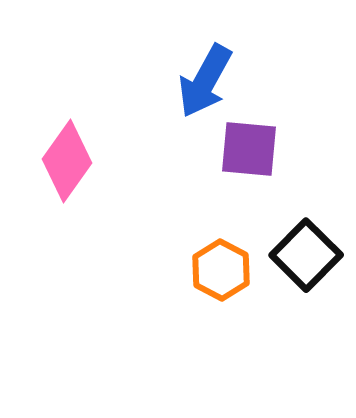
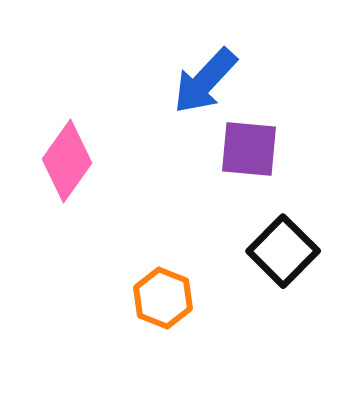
blue arrow: rotated 14 degrees clockwise
black square: moved 23 px left, 4 px up
orange hexagon: moved 58 px left, 28 px down; rotated 6 degrees counterclockwise
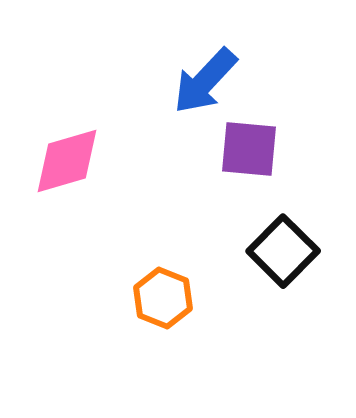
pink diamond: rotated 38 degrees clockwise
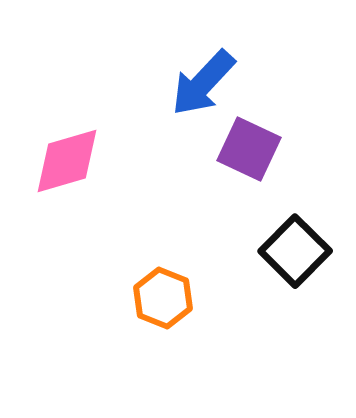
blue arrow: moved 2 px left, 2 px down
purple square: rotated 20 degrees clockwise
black square: moved 12 px right
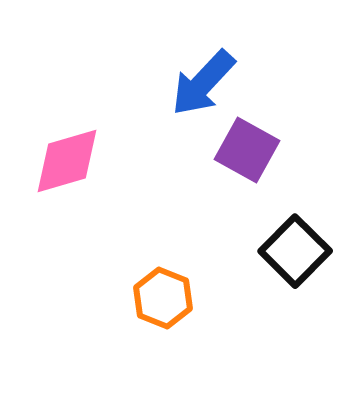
purple square: moved 2 px left, 1 px down; rotated 4 degrees clockwise
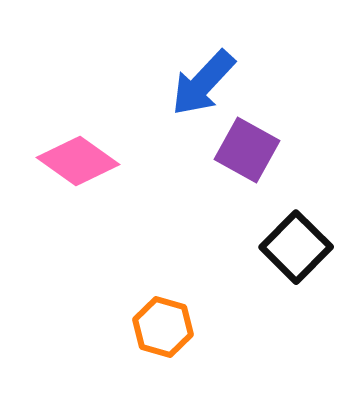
pink diamond: moved 11 px right; rotated 52 degrees clockwise
black square: moved 1 px right, 4 px up
orange hexagon: moved 29 px down; rotated 6 degrees counterclockwise
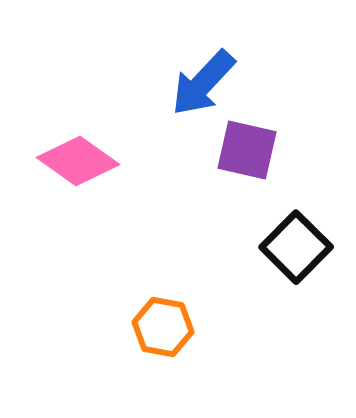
purple square: rotated 16 degrees counterclockwise
orange hexagon: rotated 6 degrees counterclockwise
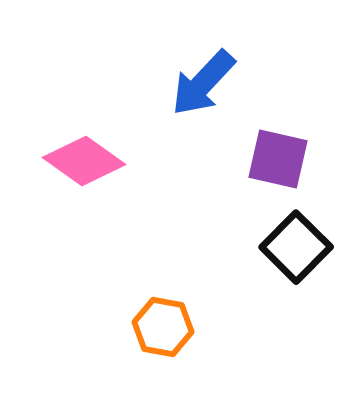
purple square: moved 31 px right, 9 px down
pink diamond: moved 6 px right
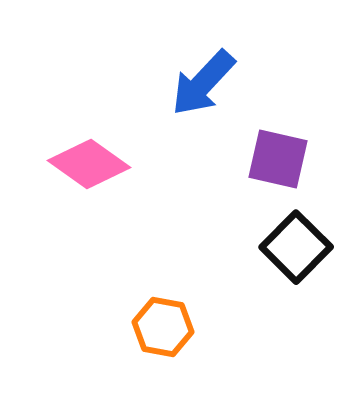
pink diamond: moved 5 px right, 3 px down
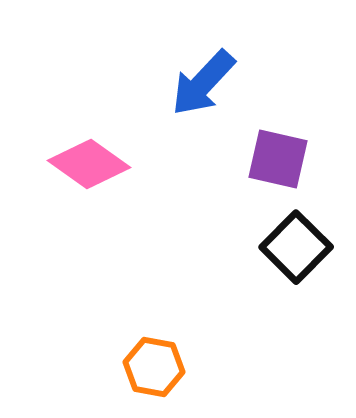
orange hexagon: moved 9 px left, 40 px down
